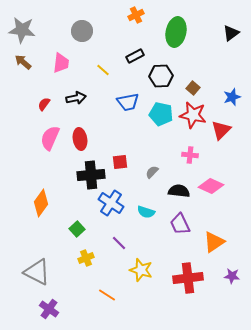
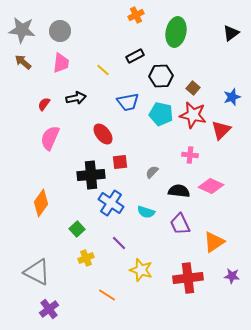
gray circle: moved 22 px left
red ellipse: moved 23 px right, 5 px up; rotated 30 degrees counterclockwise
purple cross: rotated 18 degrees clockwise
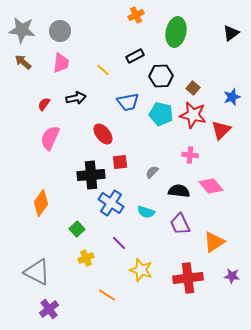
pink diamond: rotated 25 degrees clockwise
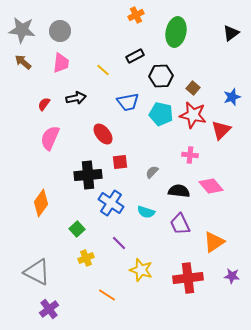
black cross: moved 3 px left
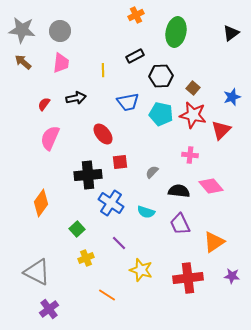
yellow line: rotated 48 degrees clockwise
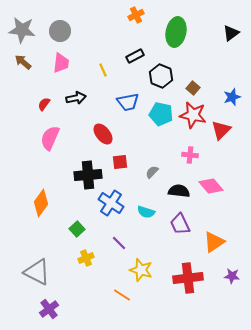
yellow line: rotated 24 degrees counterclockwise
black hexagon: rotated 25 degrees clockwise
orange line: moved 15 px right
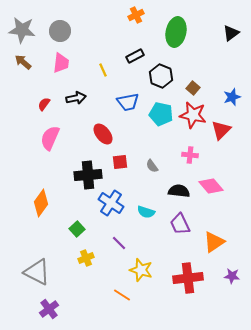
gray semicircle: moved 6 px up; rotated 80 degrees counterclockwise
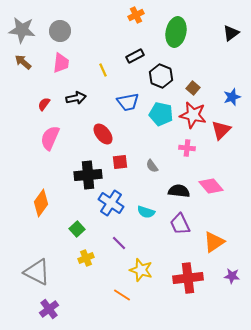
pink cross: moved 3 px left, 7 px up
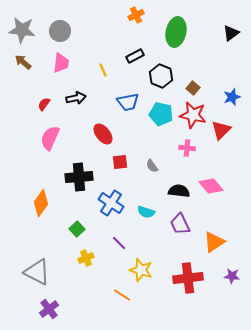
black cross: moved 9 px left, 2 px down
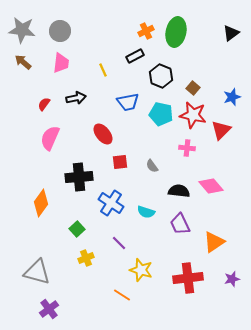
orange cross: moved 10 px right, 16 px down
gray triangle: rotated 12 degrees counterclockwise
purple star: moved 3 px down; rotated 21 degrees counterclockwise
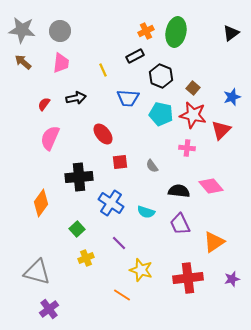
blue trapezoid: moved 4 px up; rotated 15 degrees clockwise
